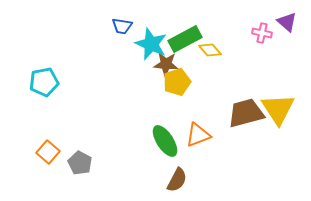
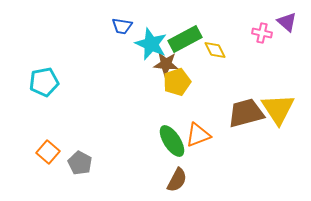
yellow diamond: moved 5 px right; rotated 15 degrees clockwise
green ellipse: moved 7 px right
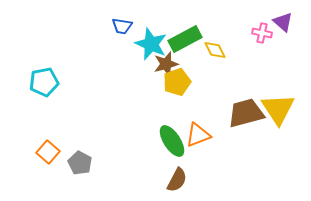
purple triangle: moved 4 px left
brown star: rotated 20 degrees counterclockwise
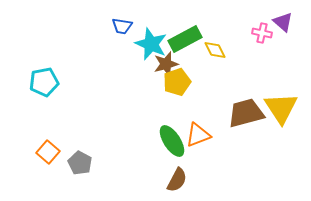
yellow triangle: moved 3 px right, 1 px up
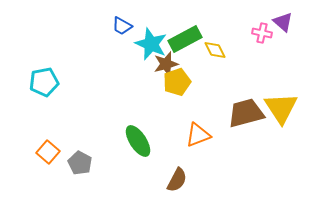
blue trapezoid: rotated 20 degrees clockwise
green ellipse: moved 34 px left
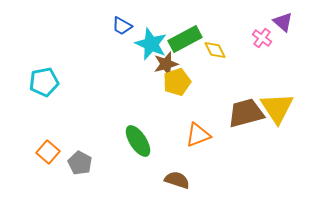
pink cross: moved 5 px down; rotated 24 degrees clockwise
yellow triangle: moved 4 px left
brown semicircle: rotated 100 degrees counterclockwise
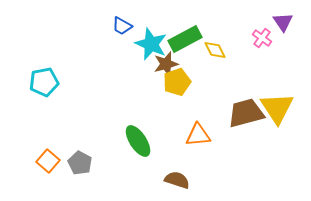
purple triangle: rotated 15 degrees clockwise
orange triangle: rotated 16 degrees clockwise
orange square: moved 9 px down
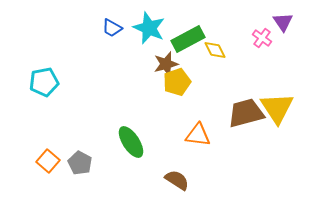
blue trapezoid: moved 10 px left, 2 px down
green rectangle: moved 3 px right
cyan star: moved 2 px left, 16 px up
orange triangle: rotated 12 degrees clockwise
green ellipse: moved 7 px left, 1 px down
brown semicircle: rotated 15 degrees clockwise
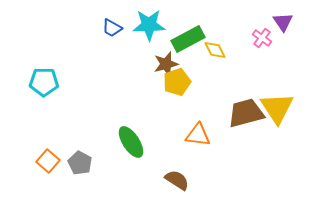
cyan star: moved 3 px up; rotated 24 degrees counterclockwise
cyan pentagon: rotated 12 degrees clockwise
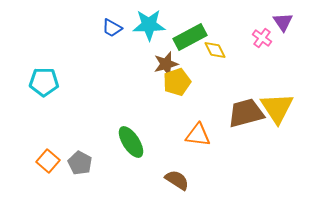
green rectangle: moved 2 px right, 2 px up
